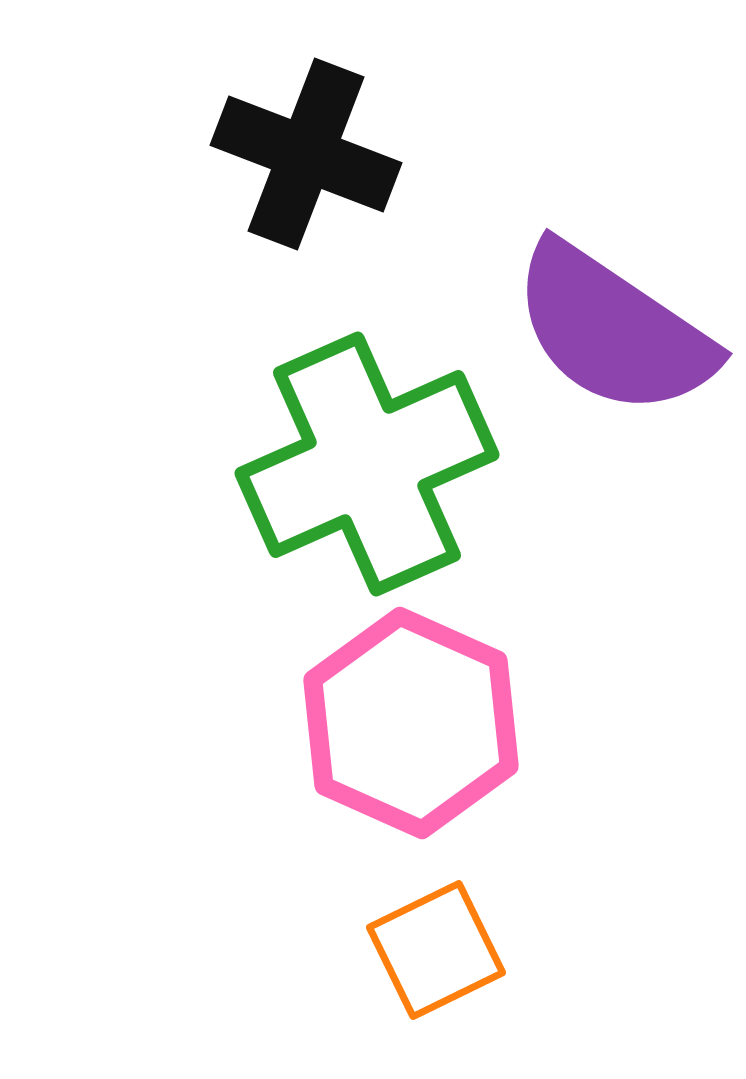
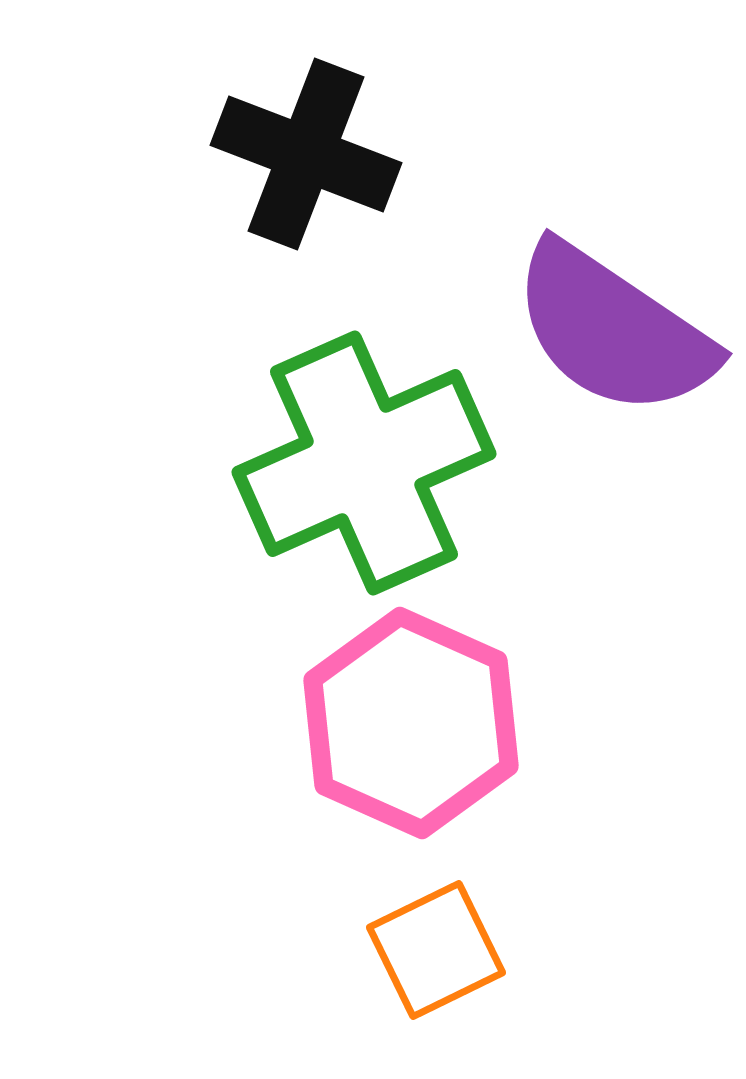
green cross: moved 3 px left, 1 px up
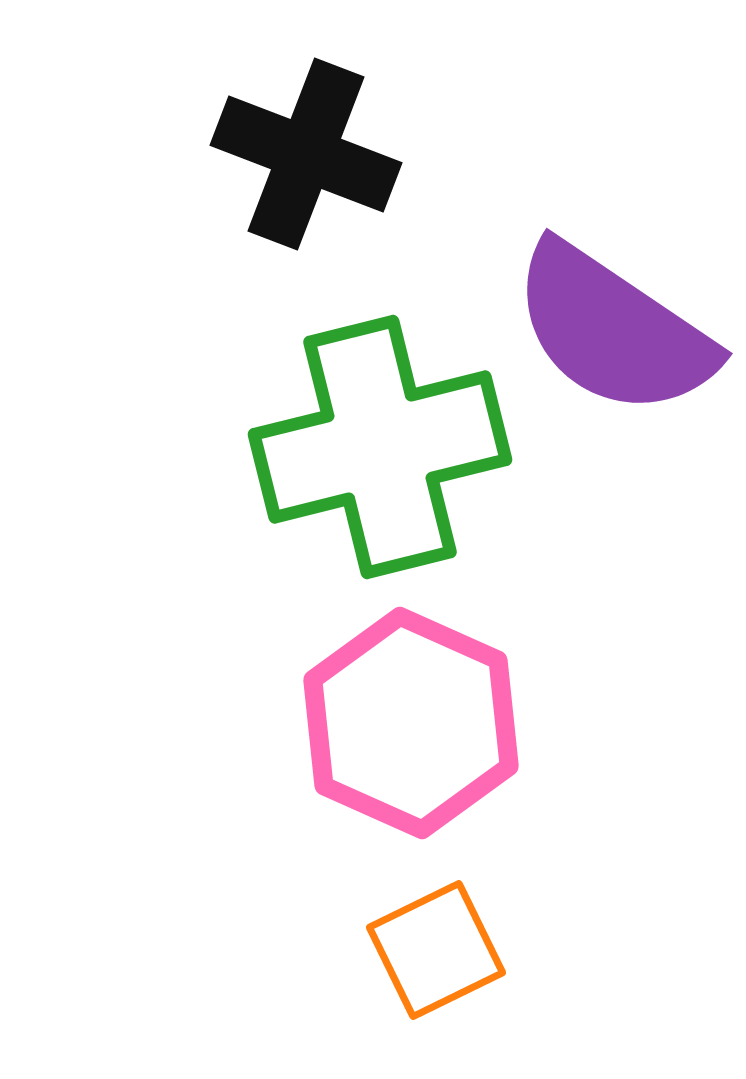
green cross: moved 16 px right, 16 px up; rotated 10 degrees clockwise
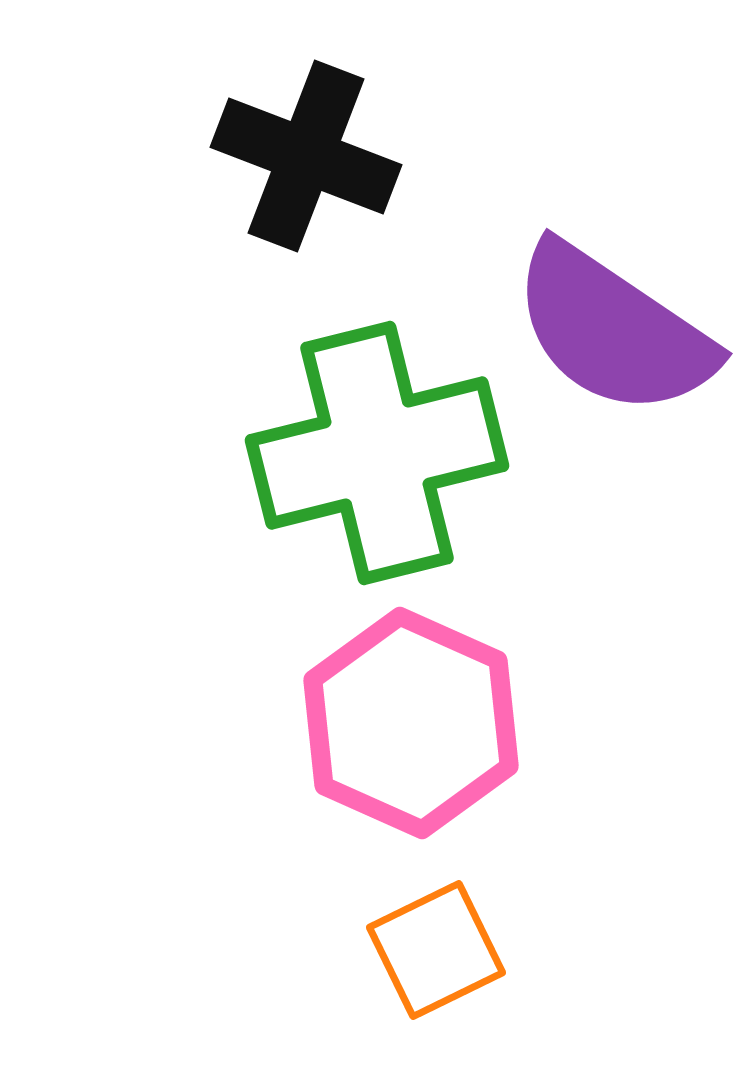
black cross: moved 2 px down
green cross: moved 3 px left, 6 px down
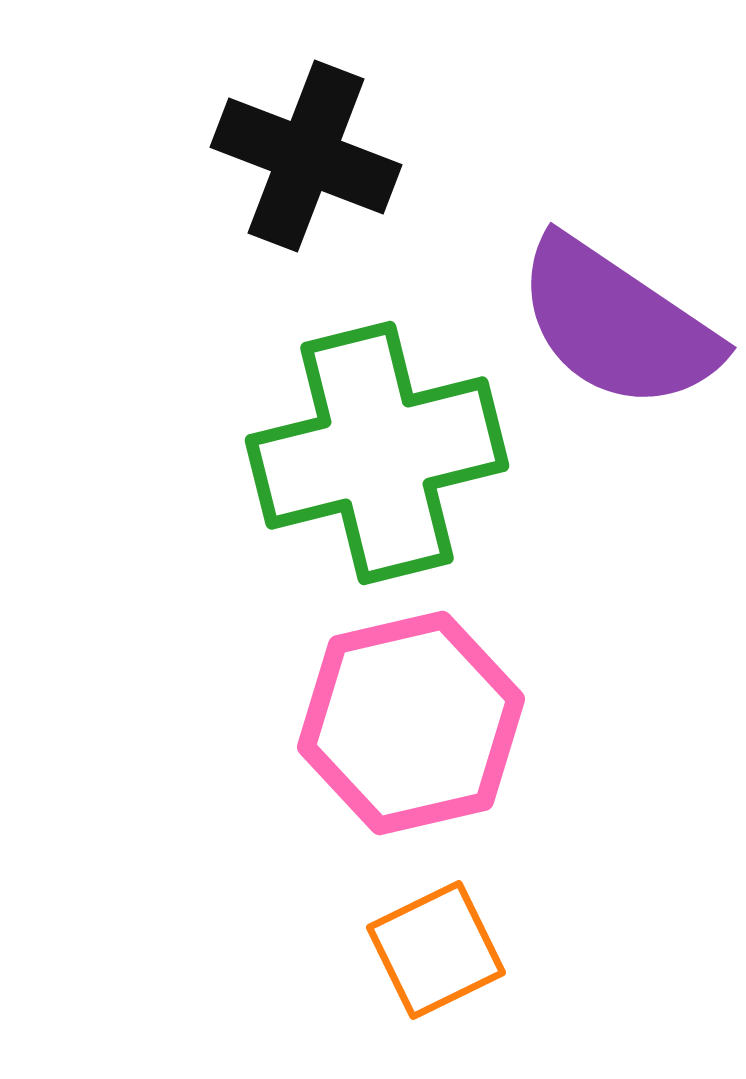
purple semicircle: moved 4 px right, 6 px up
pink hexagon: rotated 23 degrees clockwise
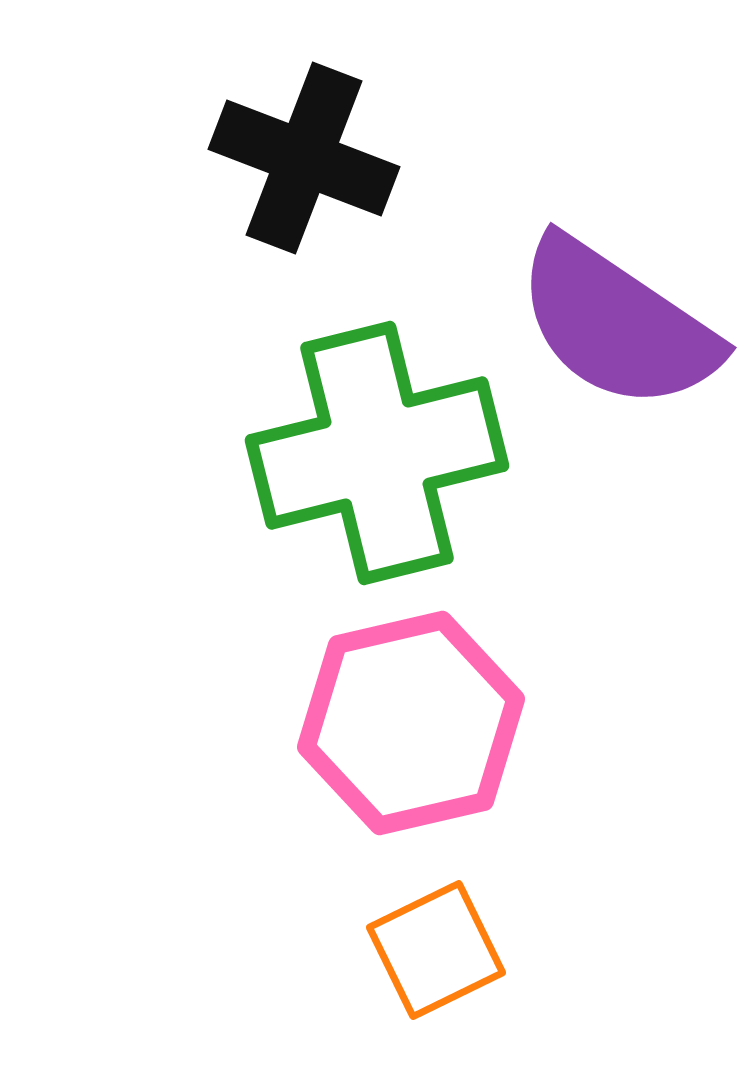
black cross: moved 2 px left, 2 px down
